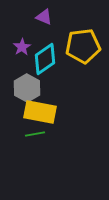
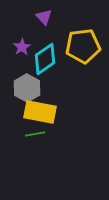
purple triangle: rotated 24 degrees clockwise
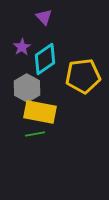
yellow pentagon: moved 30 px down
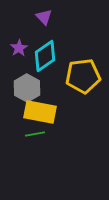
purple star: moved 3 px left, 1 px down
cyan diamond: moved 3 px up
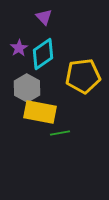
cyan diamond: moved 2 px left, 2 px up
green line: moved 25 px right, 1 px up
